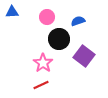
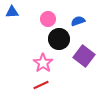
pink circle: moved 1 px right, 2 px down
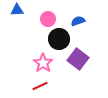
blue triangle: moved 5 px right, 2 px up
purple square: moved 6 px left, 3 px down
red line: moved 1 px left, 1 px down
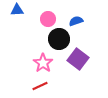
blue semicircle: moved 2 px left
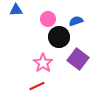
blue triangle: moved 1 px left
black circle: moved 2 px up
red line: moved 3 px left
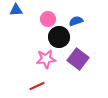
pink star: moved 3 px right, 4 px up; rotated 30 degrees clockwise
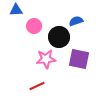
pink circle: moved 14 px left, 7 px down
purple square: moved 1 px right; rotated 25 degrees counterclockwise
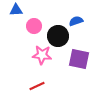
black circle: moved 1 px left, 1 px up
pink star: moved 4 px left, 4 px up; rotated 12 degrees clockwise
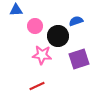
pink circle: moved 1 px right
purple square: rotated 30 degrees counterclockwise
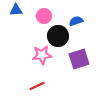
pink circle: moved 9 px right, 10 px up
pink star: rotated 12 degrees counterclockwise
